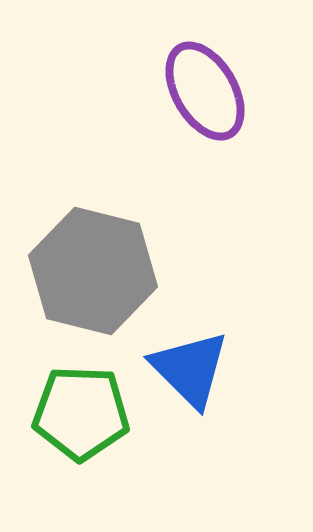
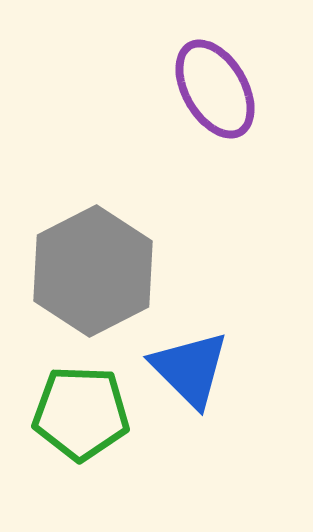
purple ellipse: moved 10 px right, 2 px up
gray hexagon: rotated 19 degrees clockwise
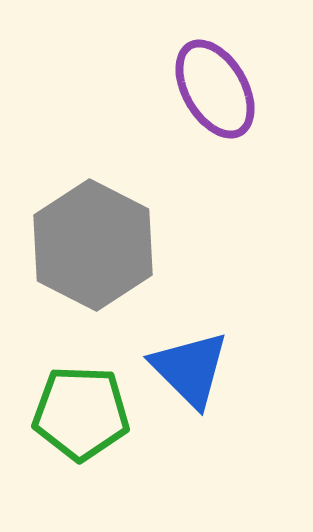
gray hexagon: moved 26 px up; rotated 6 degrees counterclockwise
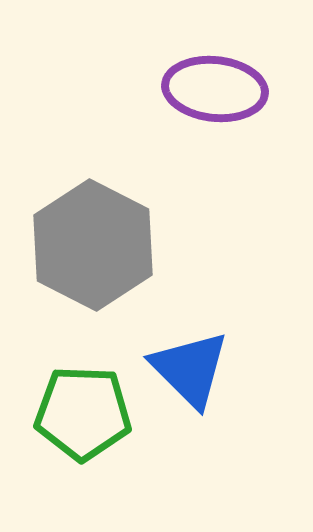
purple ellipse: rotated 54 degrees counterclockwise
green pentagon: moved 2 px right
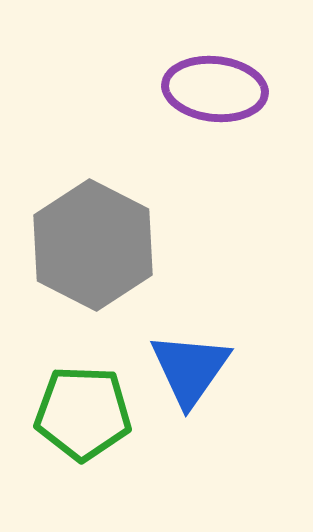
blue triangle: rotated 20 degrees clockwise
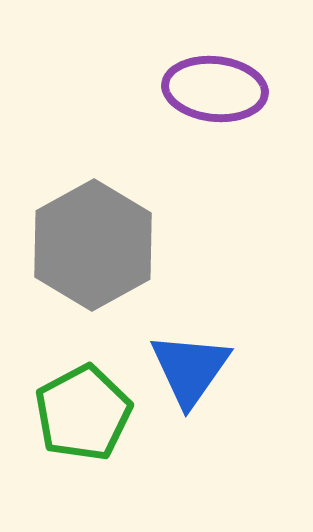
gray hexagon: rotated 4 degrees clockwise
green pentagon: rotated 30 degrees counterclockwise
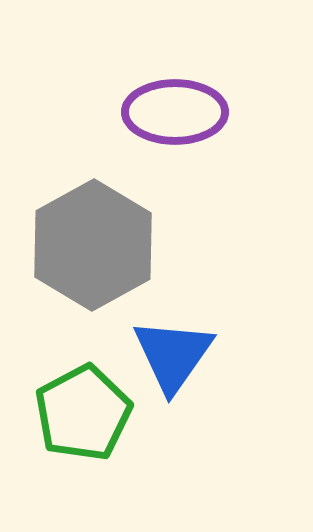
purple ellipse: moved 40 px left, 23 px down; rotated 6 degrees counterclockwise
blue triangle: moved 17 px left, 14 px up
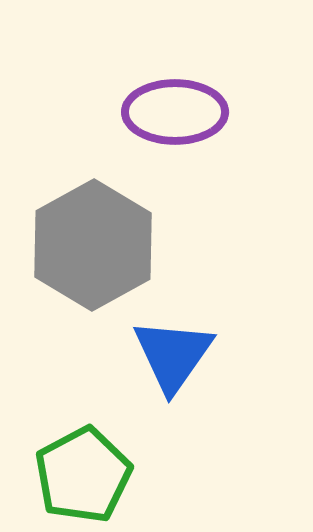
green pentagon: moved 62 px down
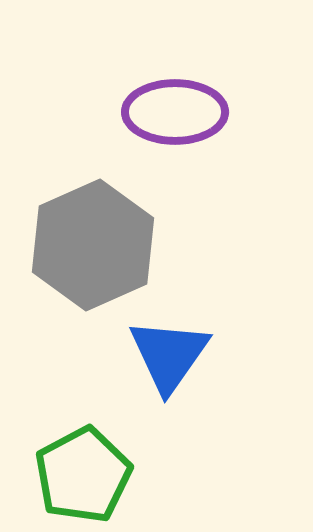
gray hexagon: rotated 5 degrees clockwise
blue triangle: moved 4 px left
